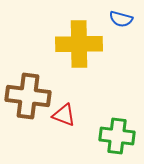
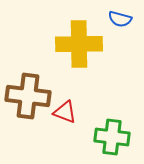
blue semicircle: moved 1 px left
red triangle: moved 1 px right, 3 px up
green cross: moved 5 px left, 1 px down
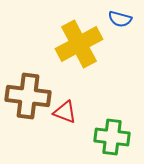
yellow cross: rotated 27 degrees counterclockwise
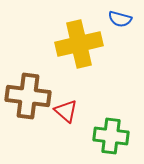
yellow cross: rotated 15 degrees clockwise
red triangle: moved 1 px right, 1 px up; rotated 20 degrees clockwise
green cross: moved 1 px left, 1 px up
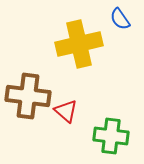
blue semicircle: rotated 40 degrees clockwise
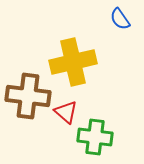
yellow cross: moved 6 px left, 18 px down
red triangle: moved 1 px down
green cross: moved 16 px left, 1 px down
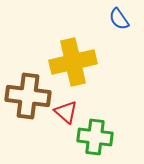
blue semicircle: moved 1 px left
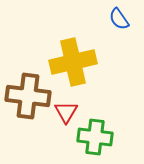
red triangle: rotated 20 degrees clockwise
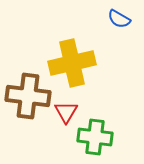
blue semicircle: rotated 25 degrees counterclockwise
yellow cross: moved 1 px left, 1 px down
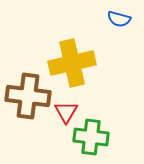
blue semicircle: rotated 15 degrees counterclockwise
green cross: moved 4 px left
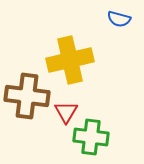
yellow cross: moved 2 px left, 3 px up
brown cross: moved 1 px left
